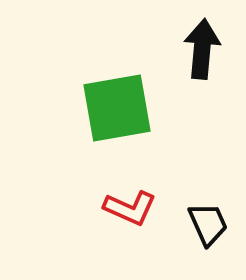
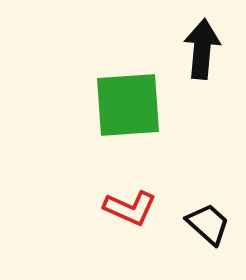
green square: moved 11 px right, 3 px up; rotated 6 degrees clockwise
black trapezoid: rotated 24 degrees counterclockwise
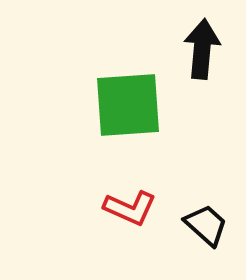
black trapezoid: moved 2 px left, 1 px down
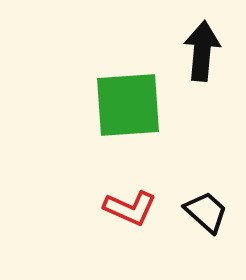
black arrow: moved 2 px down
black trapezoid: moved 13 px up
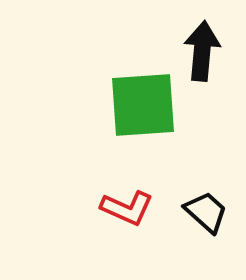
green square: moved 15 px right
red L-shape: moved 3 px left
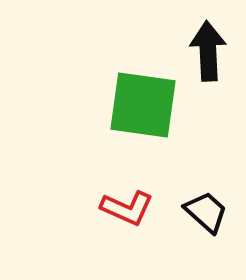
black arrow: moved 6 px right; rotated 8 degrees counterclockwise
green square: rotated 12 degrees clockwise
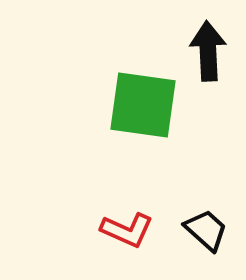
red L-shape: moved 22 px down
black trapezoid: moved 18 px down
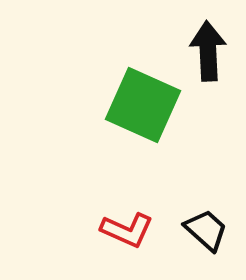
green square: rotated 16 degrees clockwise
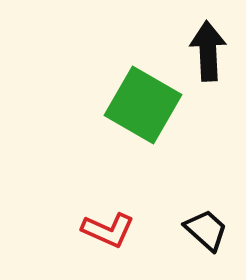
green square: rotated 6 degrees clockwise
red L-shape: moved 19 px left
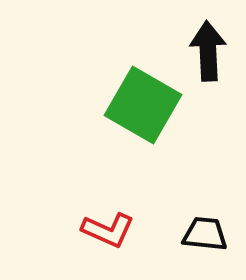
black trapezoid: moved 1 px left, 4 px down; rotated 36 degrees counterclockwise
